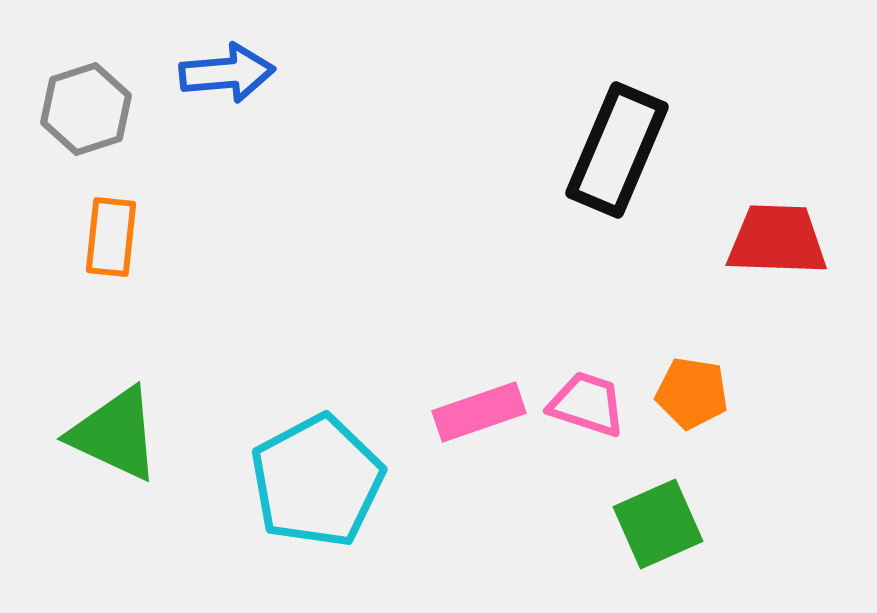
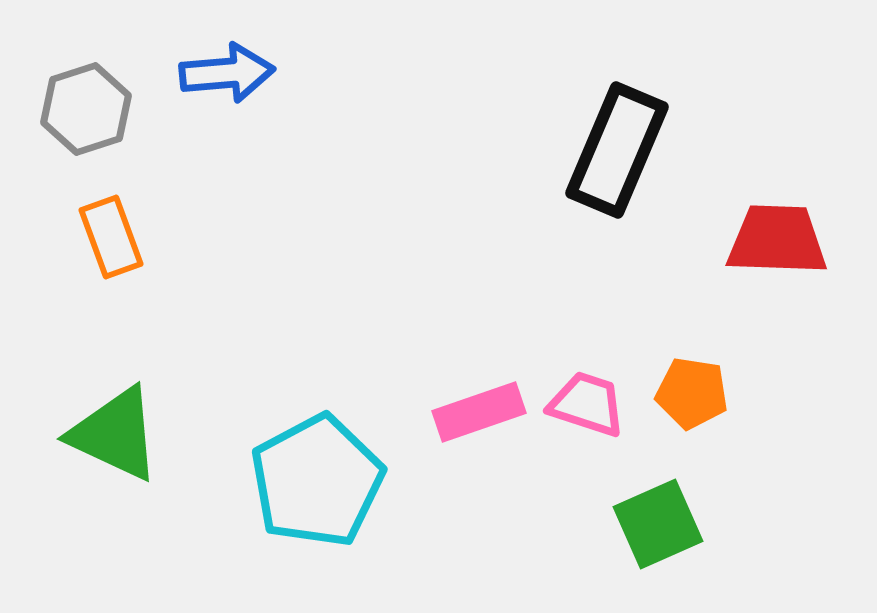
orange rectangle: rotated 26 degrees counterclockwise
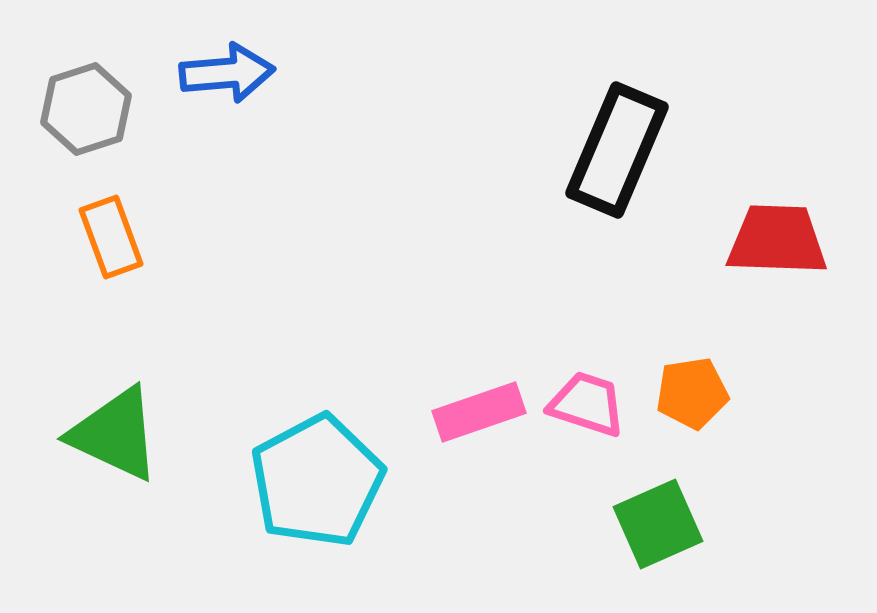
orange pentagon: rotated 18 degrees counterclockwise
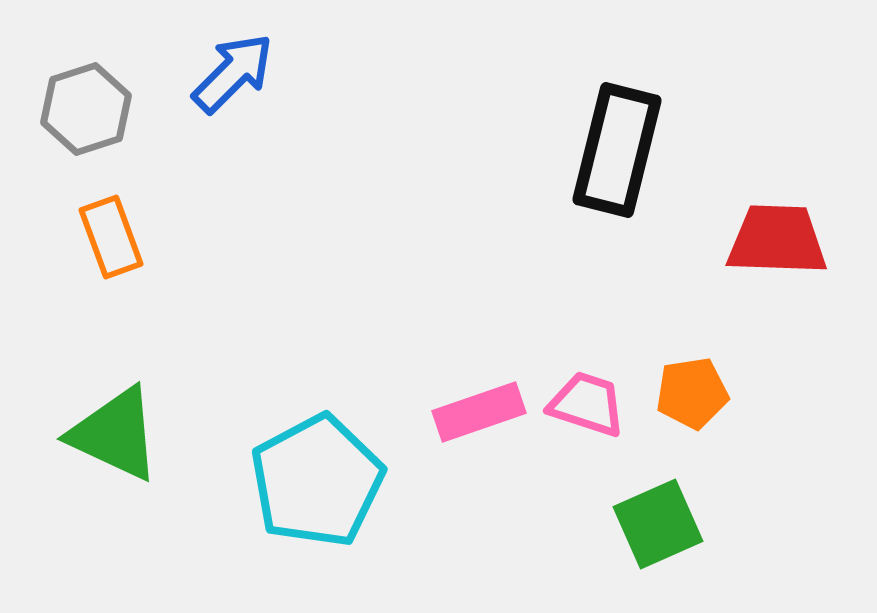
blue arrow: moved 6 px right; rotated 40 degrees counterclockwise
black rectangle: rotated 9 degrees counterclockwise
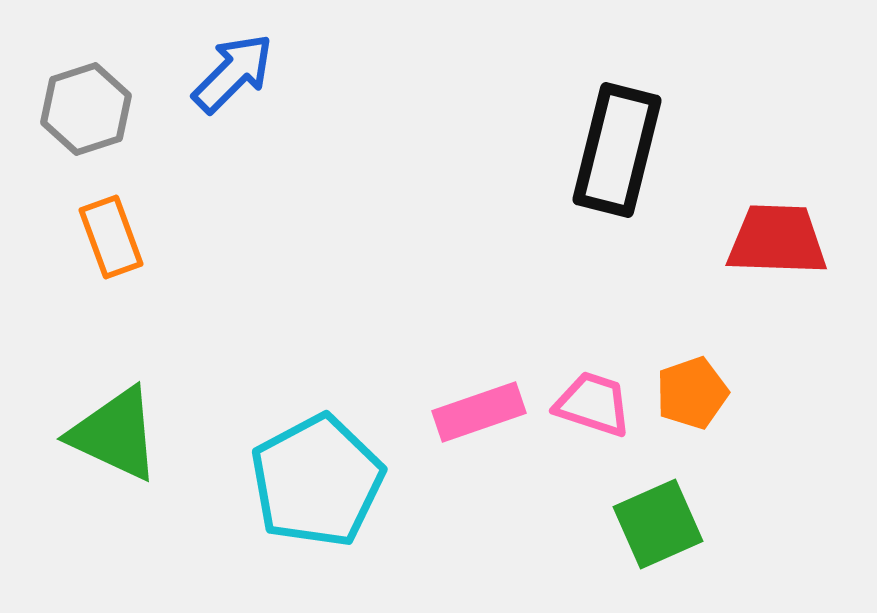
orange pentagon: rotated 10 degrees counterclockwise
pink trapezoid: moved 6 px right
